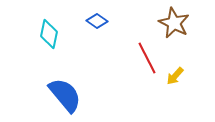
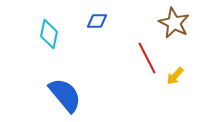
blue diamond: rotated 35 degrees counterclockwise
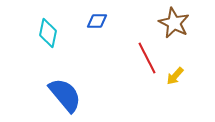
cyan diamond: moved 1 px left, 1 px up
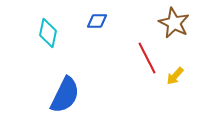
blue semicircle: rotated 66 degrees clockwise
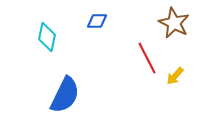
cyan diamond: moved 1 px left, 4 px down
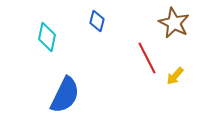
blue diamond: rotated 75 degrees counterclockwise
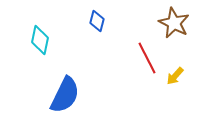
cyan diamond: moved 7 px left, 3 px down
